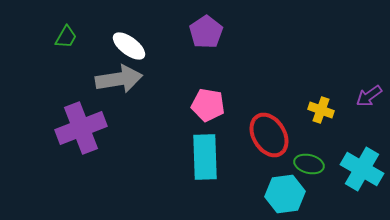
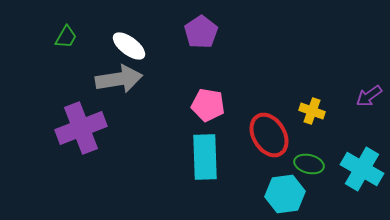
purple pentagon: moved 5 px left
yellow cross: moved 9 px left, 1 px down
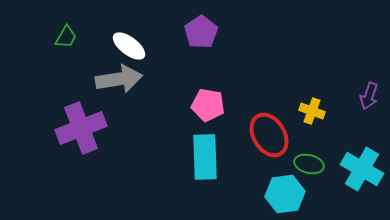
purple arrow: rotated 36 degrees counterclockwise
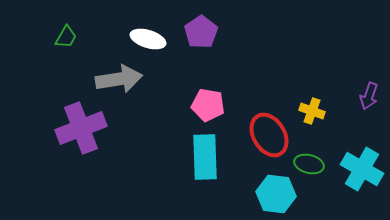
white ellipse: moved 19 px right, 7 px up; rotated 20 degrees counterclockwise
cyan hexagon: moved 9 px left; rotated 15 degrees clockwise
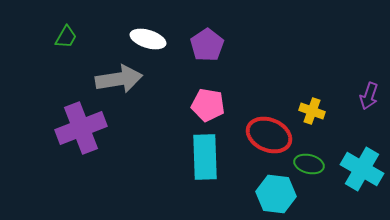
purple pentagon: moved 6 px right, 13 px down
red ellipse: rotated 36 degrees counterclockwise
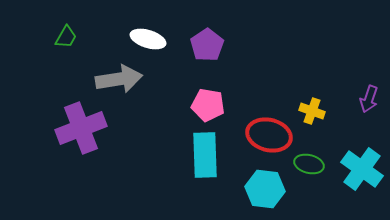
purple arrow: moved 3 px down
red ellipse: rotated 9 degrees counterclockwise
cyan rectangle: moved 2 px up
cyan cross: rotated 6 degrees clockwise
cyan hexagon: moved 11 px left, 5 px up
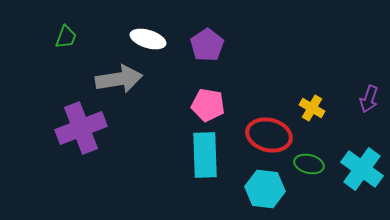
green trapezoid: rotated 10 degrees counterclockwise
yellow cross: moved 3 px up; rotated 10 degrees clockwise
